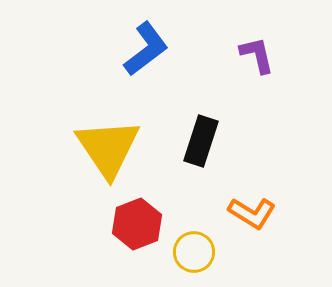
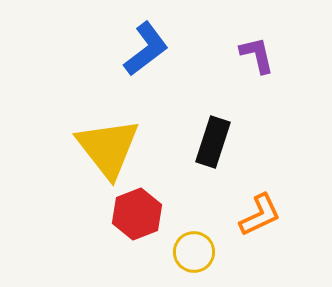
black rectangle: moved 12 px right, 1 px down
yellow triangle: rotated 4 degrees counterclockwise
orange L-shape: moved 8 px right, 2 px down; rotated 57 degrees counterclockwise
red hexagon: moved 10 px up
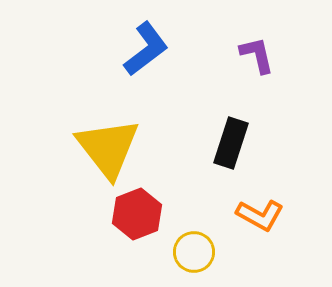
black rectangle: moved 18 px right, 1 px down
orange L-shape: rotated 54 degrees clockwise
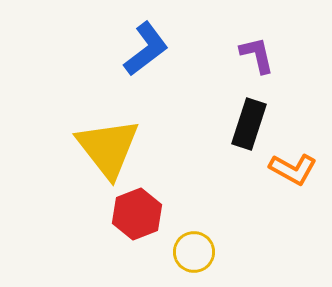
black rectangle: moved 18 px right, 19 px up
orange L-shape: moved 33 px right, 46 px up
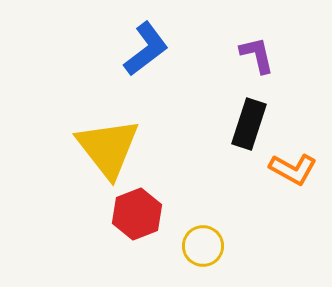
yellow circle: moved 9 px right, 6 px up
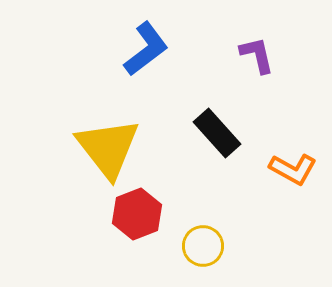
black rectangle: moved 32 px left, 9 px down; rotated 60 degrees counterclockwise
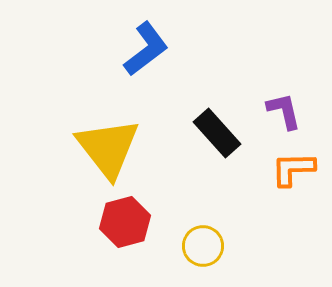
purple L-shape: moved 27 px right, 56 px down
orange L-shape: rotated 150 degrees clockwise
red hexagon: moved 12 px left, 8 px down; rotated 6 degrees clockwise
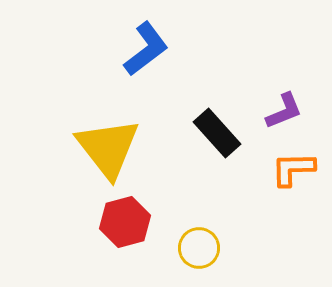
purple L-shape: rotated 81 degrees clockwise
yellow circle: moved 4 px left, 2 px down
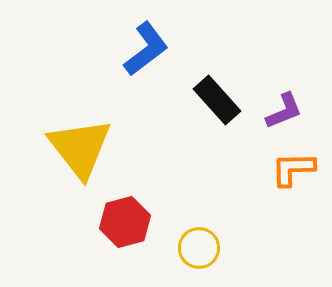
black rectangle: moved 33 px up
yellow triangle: moved 28 px left
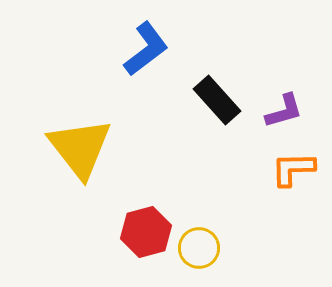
purple L-shape: rotated 6 degrees clockwise
red hexagon: moved 21 px right, 10 px down
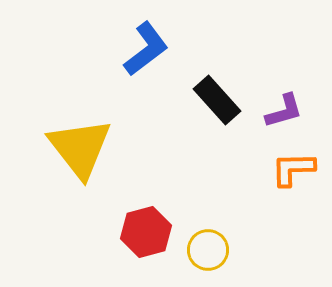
yellow circle: moved 9 px right, 2 px down
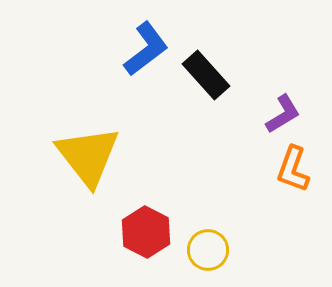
black rectangle: moved 11 px left, 25 px up
purple L-shape: moved 1 px left, 3 px down; rotated 15 degrees counterclockwise
yellow triangle: moved 8 px right, 8 px down
orange L-shape: rotated 69 degrees counterclockwise
red hexagon: rotated 18 degrees counterclockwise
